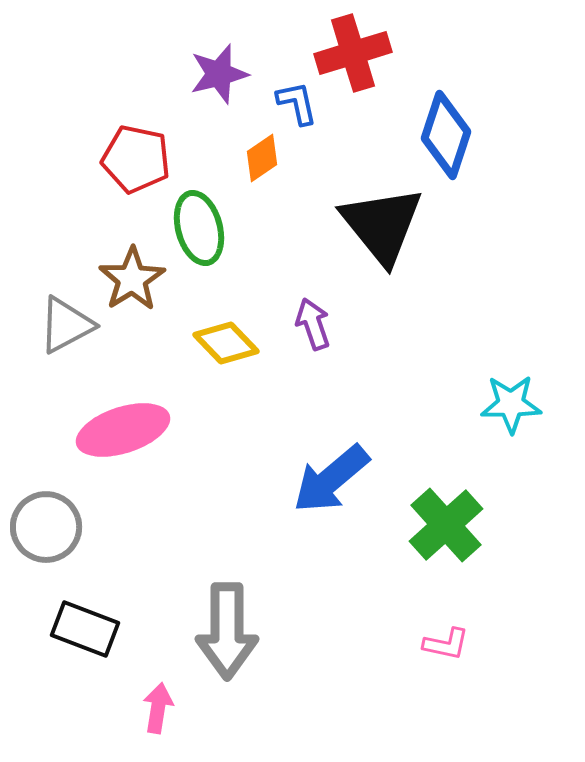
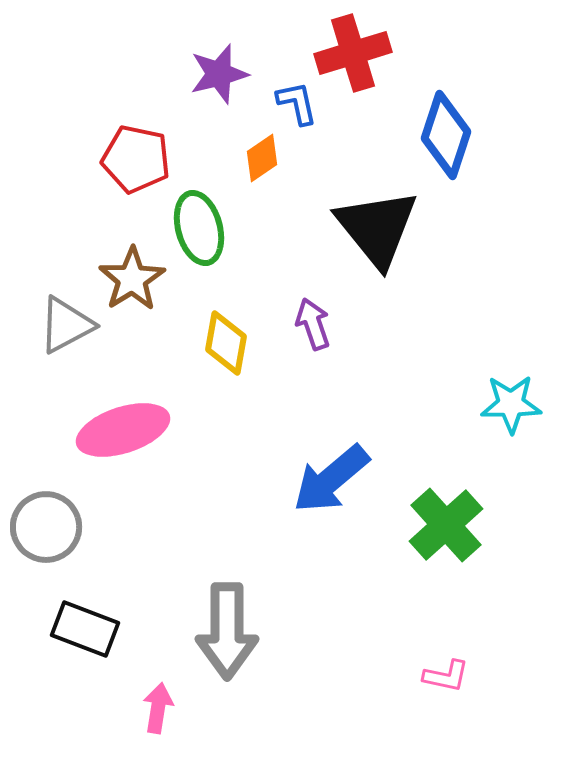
black triangle: moved 5 px left, 3 px down
yellow diamond: rotated 54 degrees clockwise
pink L-shape: moved 32 px down
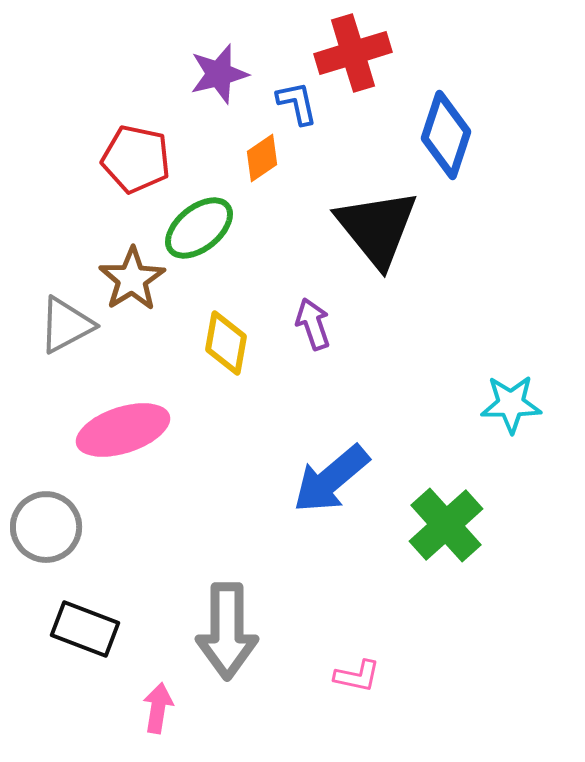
green ellipse: rotated 66 degrees clockwise
pink L-shape: moved 89 px left
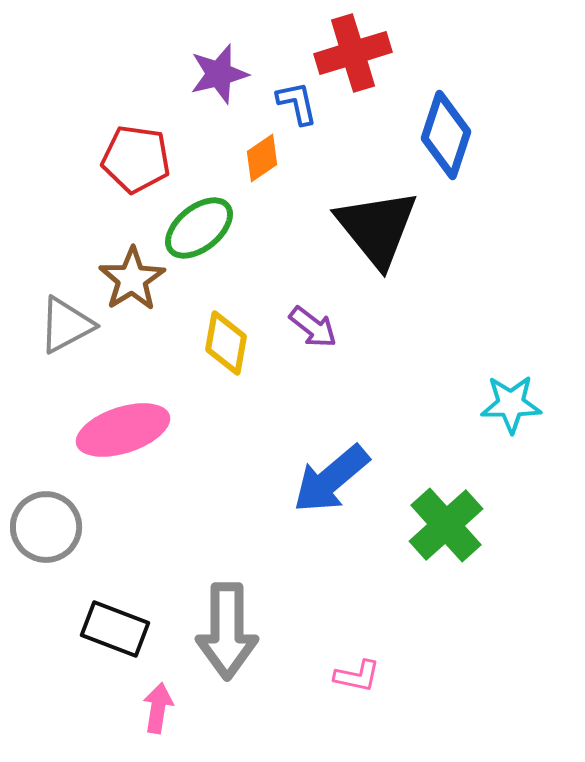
red pentagon: rotated 4 degrees counterclockwise
purple arrow: moved 3 px down; rotated 147 degrees clockwise
black rectangle: moved 30 px right
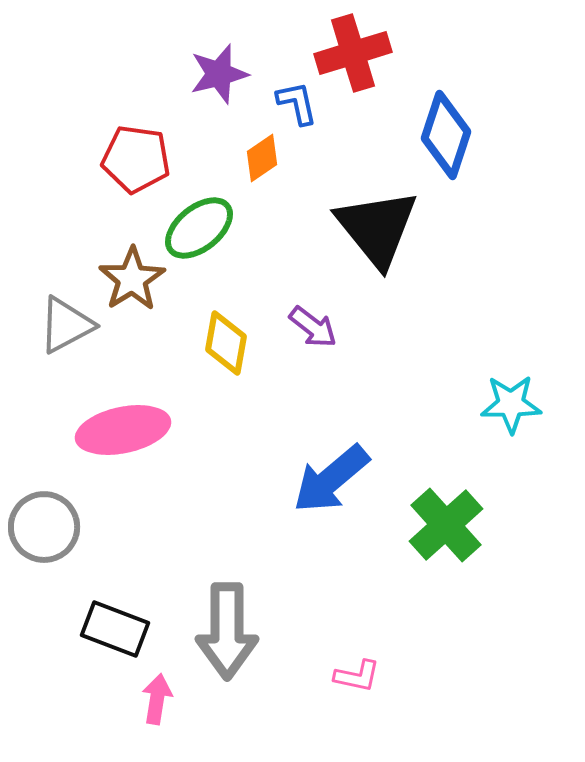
pink ellipse: rotated 6 degrees clockwise
gray circle: moved 2 px left
pink arrow: moved 1 px left, 9 px up
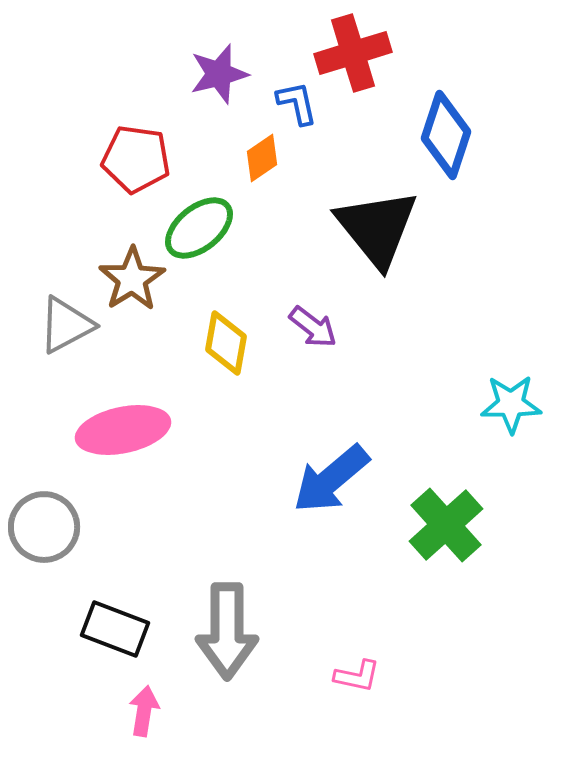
pink arrow: moved 13 px left, 12 px down
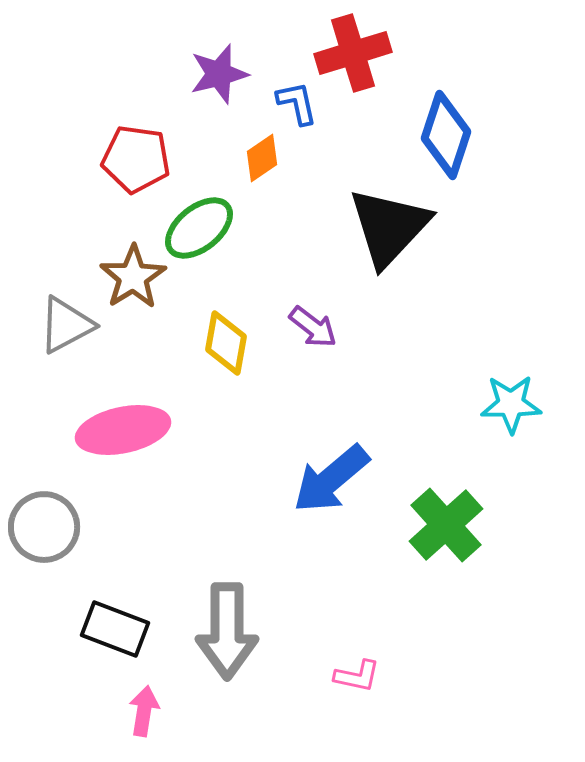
black triangle: moved 12 px right, 1 px up; rotated 22 degrees clockwise
brown star: moved 1 px right, 2 px up
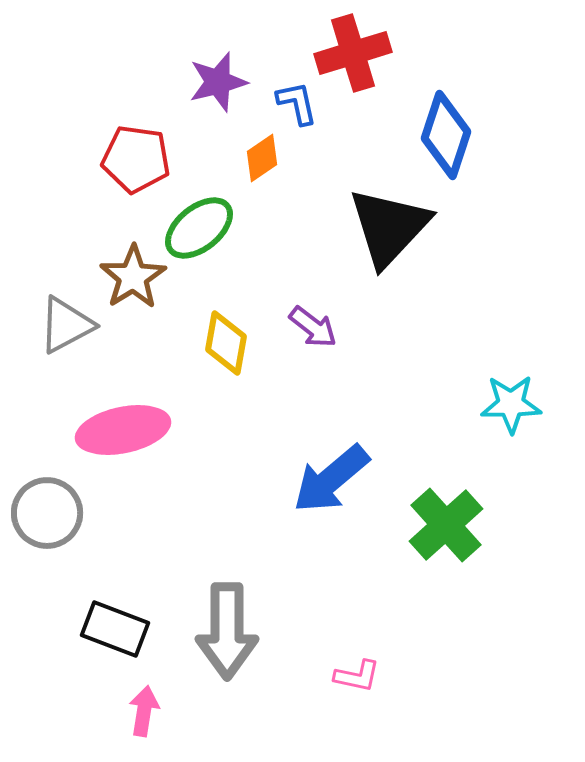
purple star: moved 1 px left, 8 px down
gray circle: moved 3 px right, 14 px up
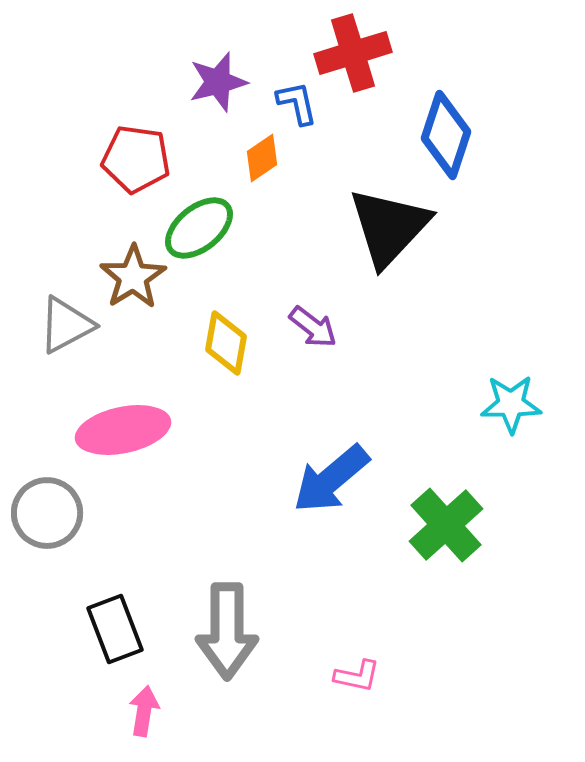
black rectangle: rotated 48 degrees clockwise
